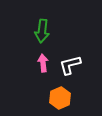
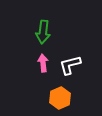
green arrow: moved 1 px right, 1 px down
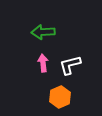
green arrow: rotated 80 degrees clockwise
orange hexagon: moved 1 px up
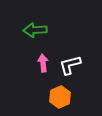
green arrow: moved 8 px left, 2 px up
